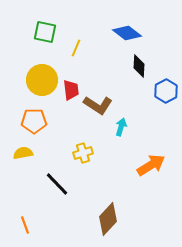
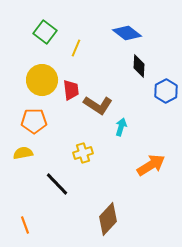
green square: rotated 25 degrees clockwise
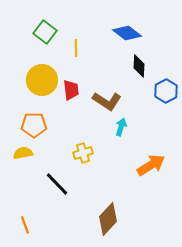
yellow line: rotated 24 degrees counterclockwise
brown L-shape: moved 9 px right, 4 px up
orange pentagon: moved 4 px down
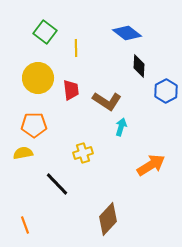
yellow circle: moved 4 px left, 2 px up
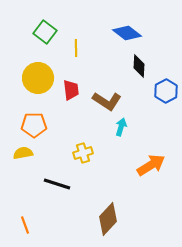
black line: rotated 28 degrees counterclockwise
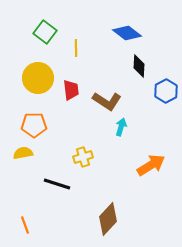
yellow cross: moved 4 px down
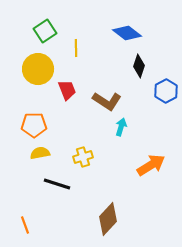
green square: moved 1 px up; rotated 20 degrees clockwise
black diamond: rotated 15 degrees clockwise
yellow circle: moved 9 px up
red trapezoid: moved 4 px left; rotated 15 degrees counterclockwise
yellow semicircle: moved 17 px right
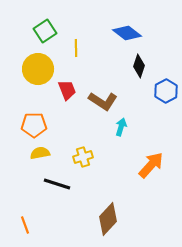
brown L-shape: moved 4 px left
orange arrow: rotated 16 degrees counterclockwise
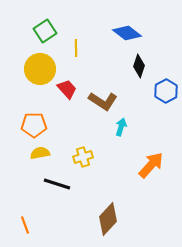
yellow circle: moved 2 px right
red trapezoid: moved 1 px up; rotated 20 degrees counterclockwise
